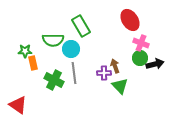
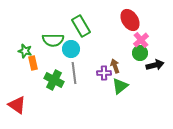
pink cross: moved 3 px up; rotated 28 degrees clockwise
green star: rotated 16 degrees clockwise
green circle: moved 5 px up
black arrow: moved 1 px down
green triangle: rotated 36 degrees clockwise
red triangle: moved 1 px left
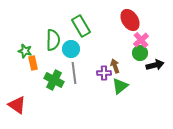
green semicircle: rotated 90 degrees counterclockwise
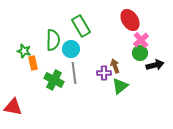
green star: moved 1 px left
red triangle: moved 4 px left, 2 px down; rotated 24 degrees counterclockwise
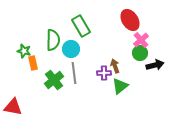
green cross: rotated 24 degrees clockwise
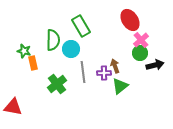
gray line: moved 9 px right, 1 px up
green cross: moved 3 px right, 4 px down
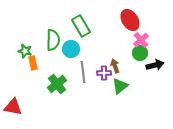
green star: moved 1 px right
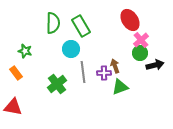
green semicircle: moved 17 px up
orange rectangle: moved 17 px left, 10 px down; rotated 24 degrees counterclockwise
green triangle: moved 1 px down; rotated 18 degrees clockwise
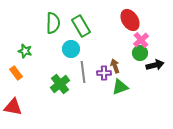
green cross: moved 3 px right
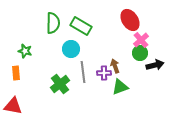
green rectangle: rotated 30 degrees counterclockwise
orange rectangle: rotated 32 degrees clockwise
red triangle: moved 1 px up
